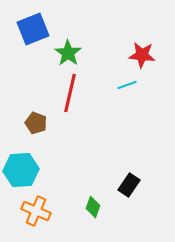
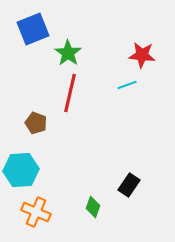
orange cross: moved 1 px down
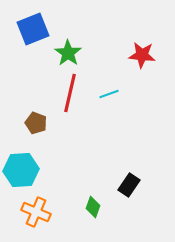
cyan line: moved 18 px left, 9 px down
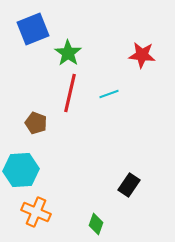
green diamond: moved 3 px right, 17 px down
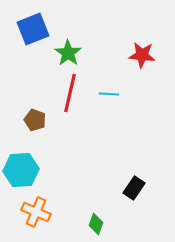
cyan line: rotated 24 degrees clockwise
brown pentagon: moved 1 px left, 3 px up
black rectangle: moved 5 px right, 3 px down
